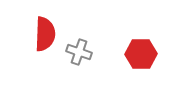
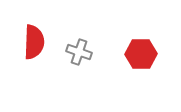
red semicircle: moved 11 px left, 8 px down
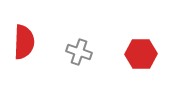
red semicircle: moved 10 px left
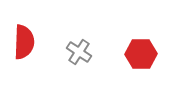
gray cross: rotated 15 degrees clockwise
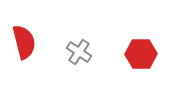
red semicircle: rotated 16 degrees counterclockwise
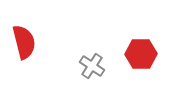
gray cross: moved 13 px right, 14 px down
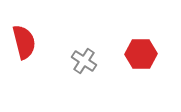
gray cross: moved 8 px left, 5 px up
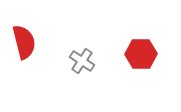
gray cross: moved 2 px left
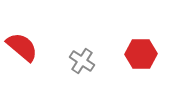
red semicircle: moved 2 px left, 5 px down; rotated 36 degrees counterclockwise
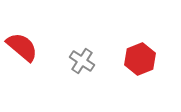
red hexagon: moved 1 px left, 5 px down; rotated 20 degrees counterclockwise
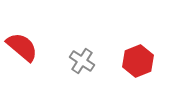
red hexagon: moved 2 px left, 2 px down
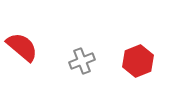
gray cross: rotated 35 degrees clockwise
